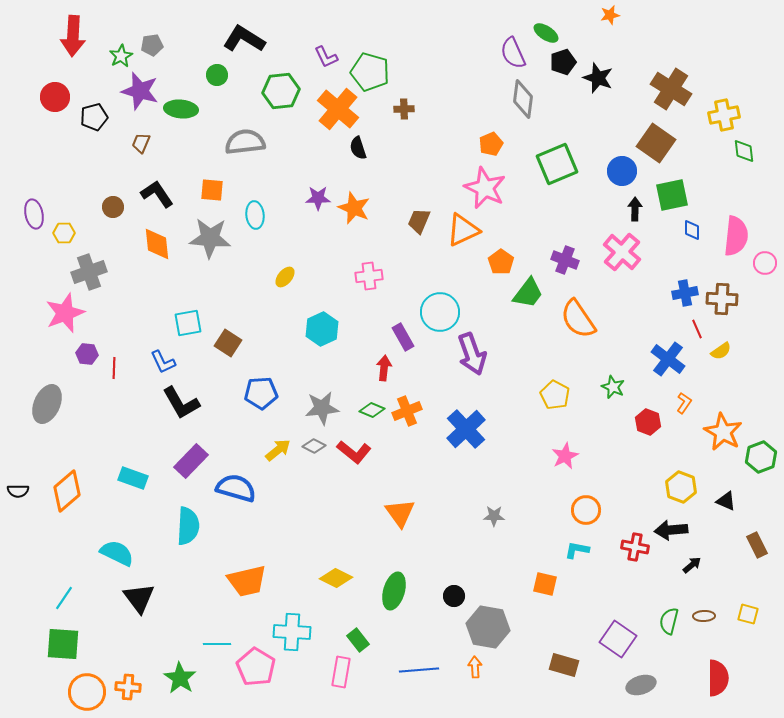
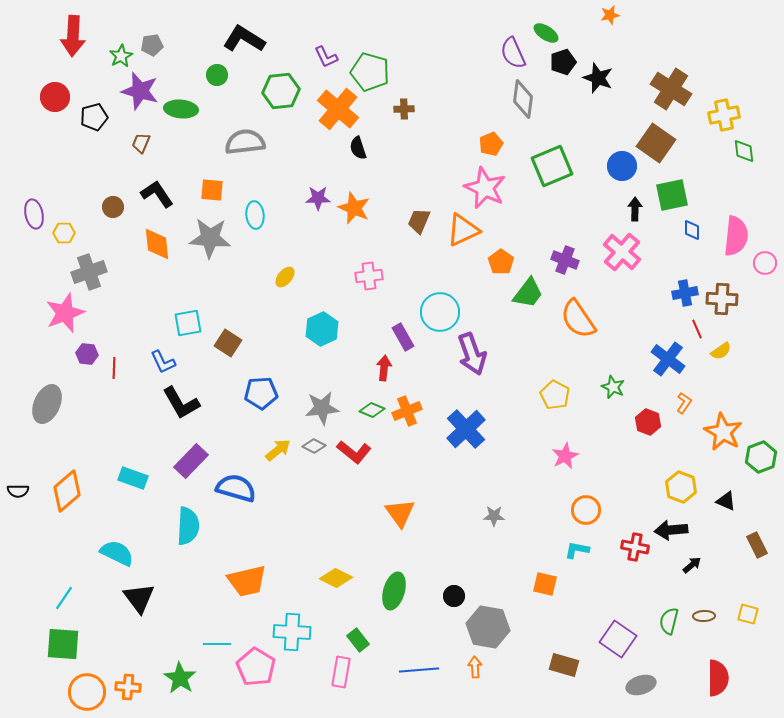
green square at (557, 164): moved 5 px left, 2 px down
blue circle at (622, 171): moved 5 px up
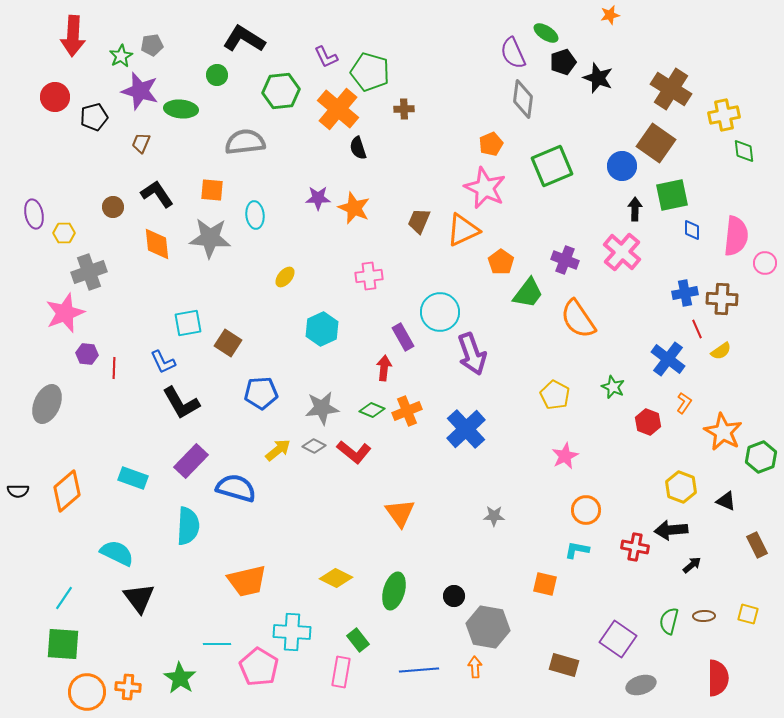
pink pentagon at (256, 667): moved 3 px right
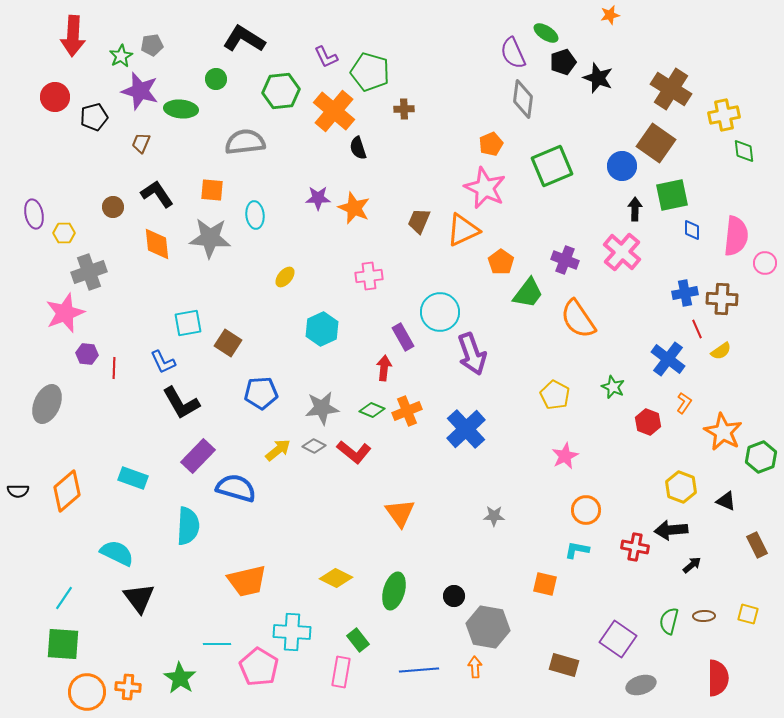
green circle at (217, 75): moved 1 px left, 4 px down
orange cross at (338, 109): moved 4 px left, 2 px down
purple rectangle at (191, 461): moved 7 px right, 5 px up
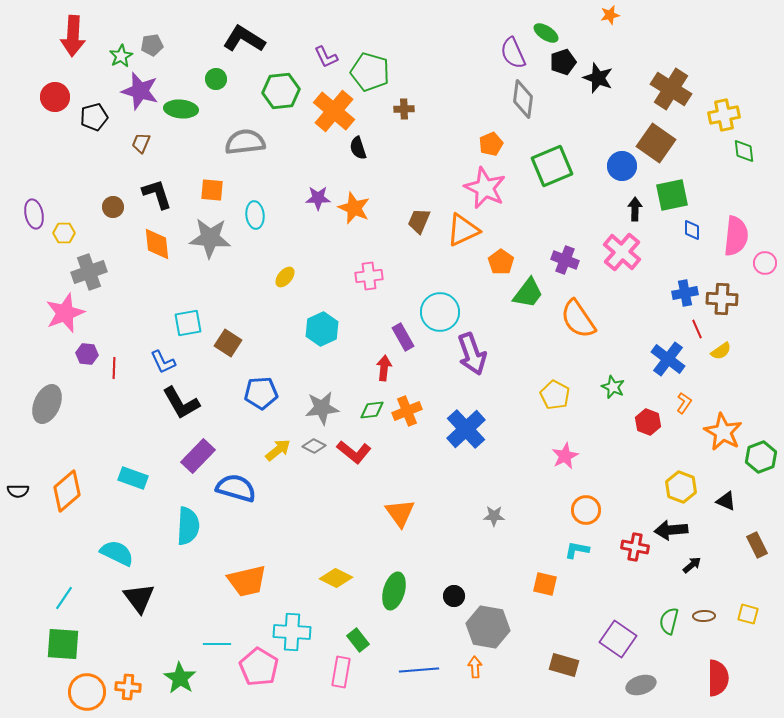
black L-shape at (157, 194): rotated 16 degrees clockwise
green diamond at (372, 410): rotated 30 degrees counterclockwise
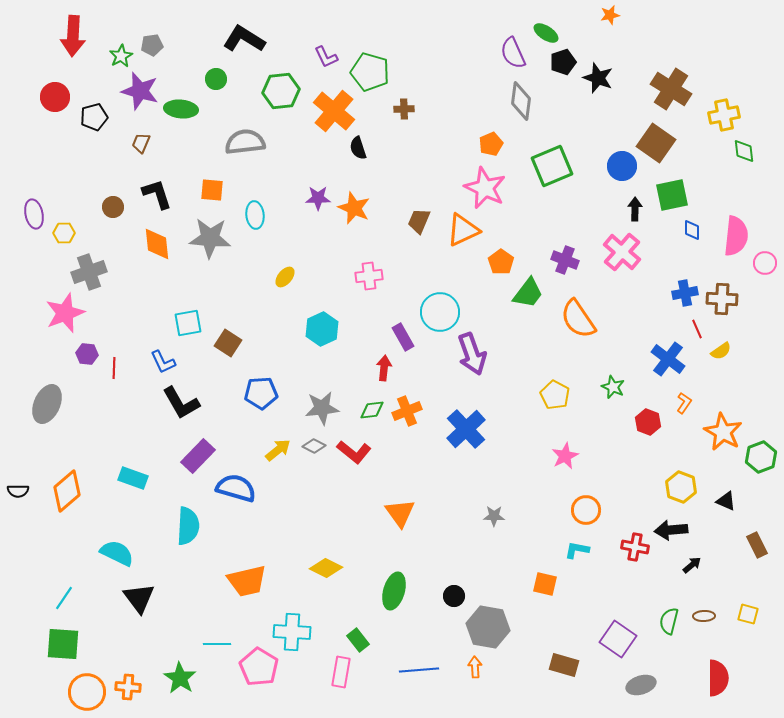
gray diamond at (523, 99): moved 2 px left, 2 px down
yellow diamond at (336, 578): moved 10 px left, 10 px up
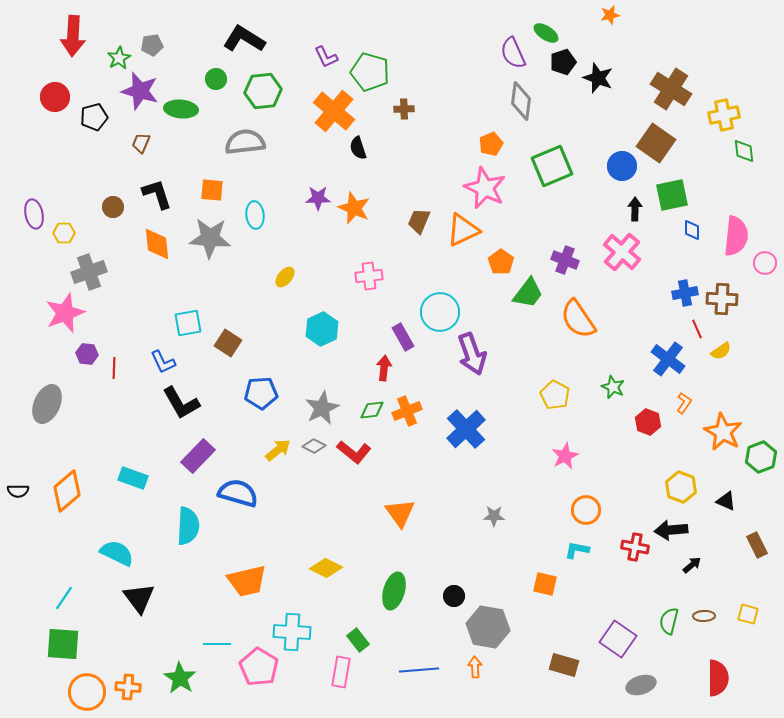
green star at (121, 56): moved 2 px left, 2 px down
green hexagon at (281, 91): moved 18 px left
gray star at (322, 408): rotated 20 degrees counterclockwise
blue semicircle at (236, 488): moved 2 px right, 5 px down
